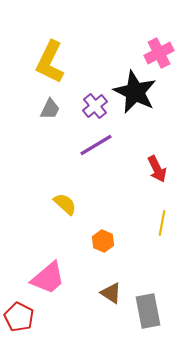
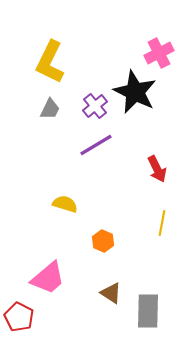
yellow semicircle: rotated 25 degrees counterclockwise
gray rectangle: rotated 12 degrees clockwise
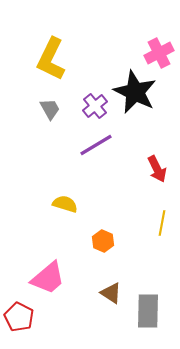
yellow L-shape: moved 1 px right, 3 px up
gray trapezoid: rotated 55 degrees counterclockwise
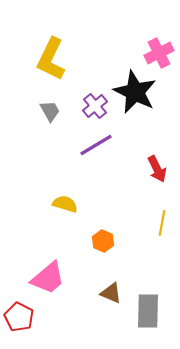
gray trapezoid: moved 2 px down
brown triangle: rotated 10 degrees counterclockwise
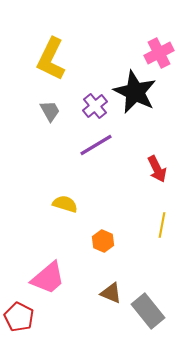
yellow line: moved 2 px down
gray rectangle: rotated 40 degrees counterclockwise
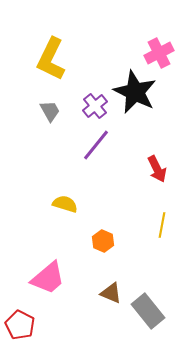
purple line: rotated 20 degrees counterclockwise
red pentagon: moved 1 px right, 8 px down
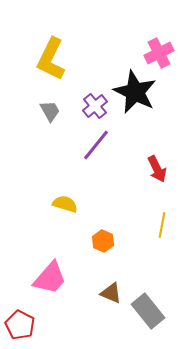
pink trapezoid: moved 2 px right; rotated 9 degrees counterclockwise
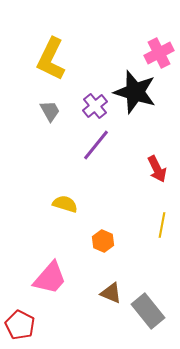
black star: rotated 9 degrees counterclockwise
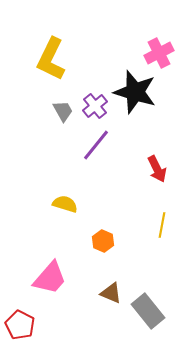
gray trapezoid: moved 13 px right
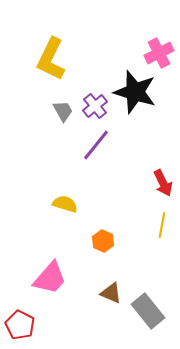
red arrow: moved 6 px right, 14 px down
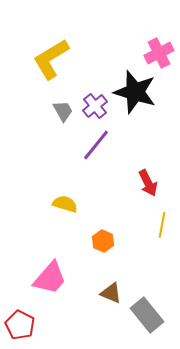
yellow L-shape: rotated 33 degrees clockwise
red arrow: moved 15 px left
gray rectangle: moved 1 px left, 4 px down
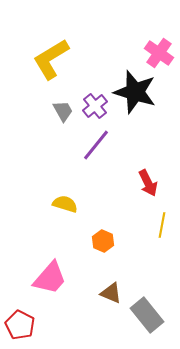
pink cross: rotated 28 degrees counterclockwise
